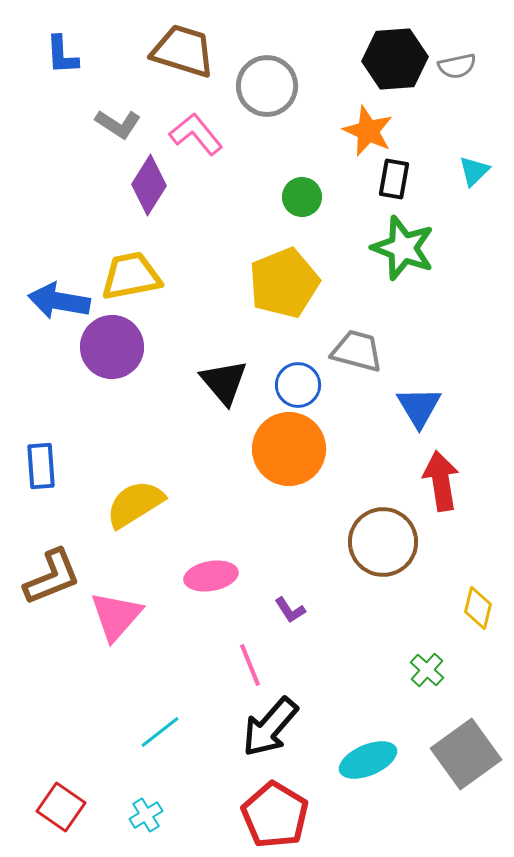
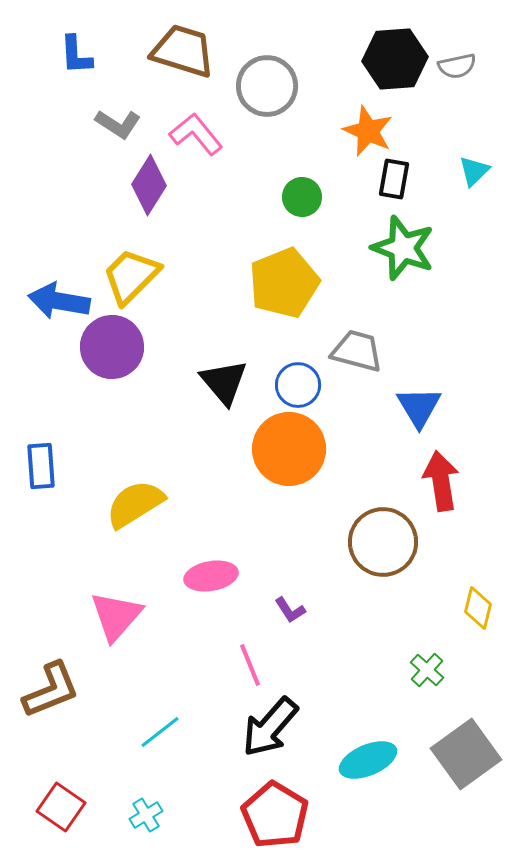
blue L-shape: moved 14 px right
yellow trapezoid: rotated 34 degrees counterclockwise
brown L-shape: moved 1 px left, 113 px down
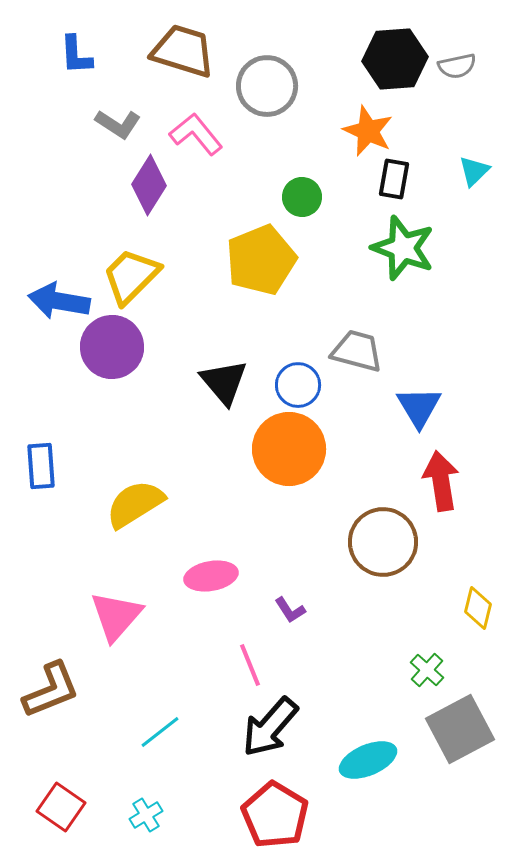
yellow pentagon: moved 23 px left, 23 px up
gray square: moved 6 px left, 25 px up; rotated 8 degrees clockwise
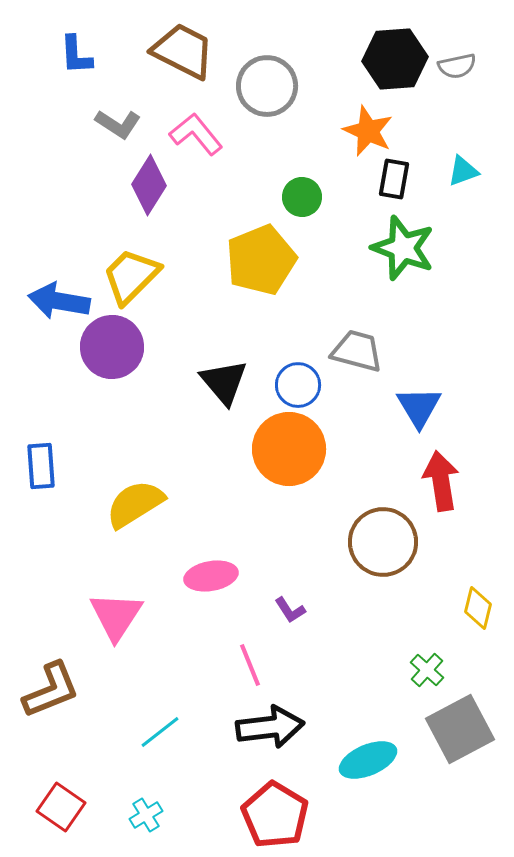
brown trapezoid: rotated 10 degrees clockwise
cyan triangle: moved 11 px left; rotated 24 degrees clockwise
pink triangle: rotated 8 degrees counterclockwise
black arrow: rotated 138 degrees counterclockwise
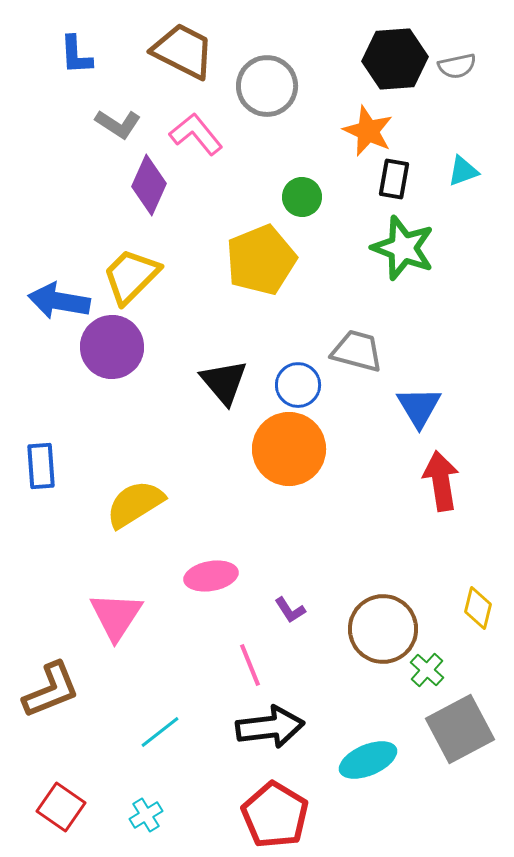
purple diamond: rotated 8 degrees counterclockwise
brown circle: moved 87 px down
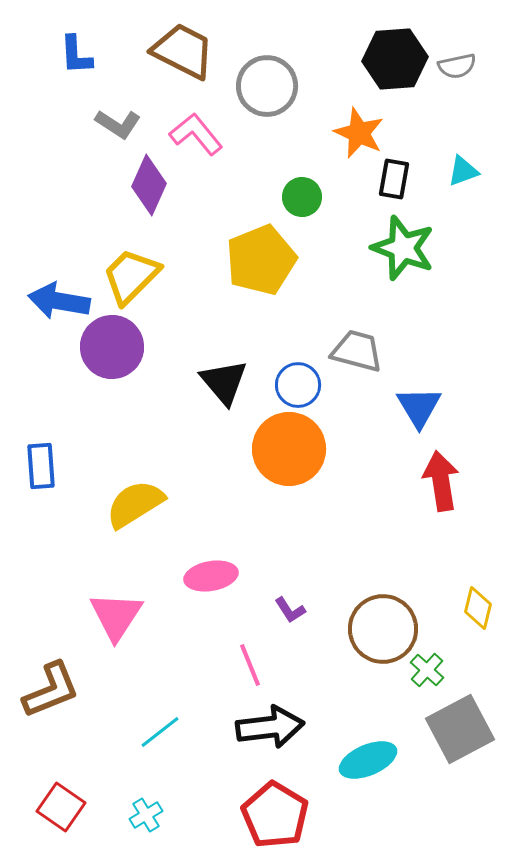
orange star: moved 9 px left, 2 px down
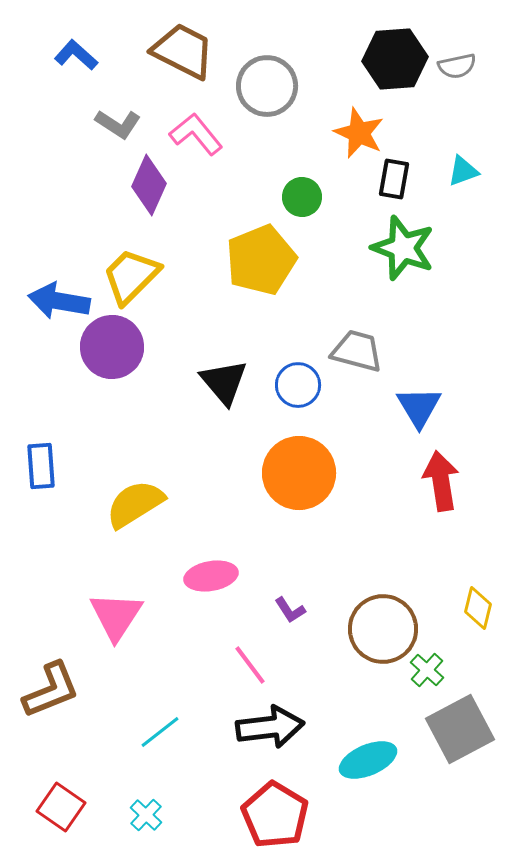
blue L-shape: rotated 135 degrees clockwise
orange circle: moved 10 px right, 24 px down
pink line: rotated 15 degrees counterclockwise
cyan cross: rotated 16 degrees counterclockwise
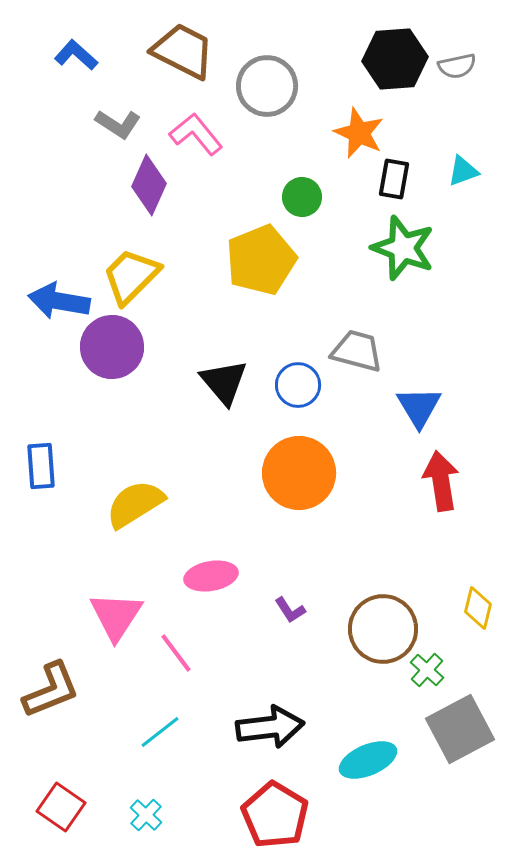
pink line: moved 74 px left, 12 px up
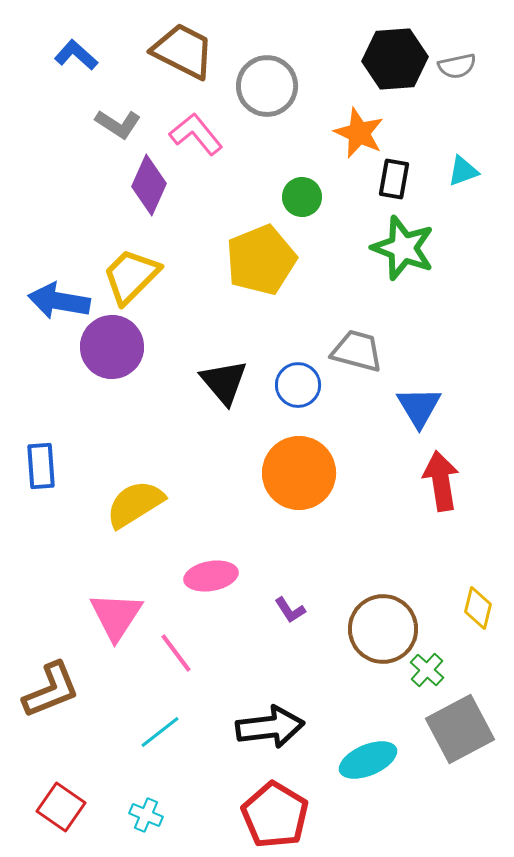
cyan cross: rotated 20 degrees counterclockwise
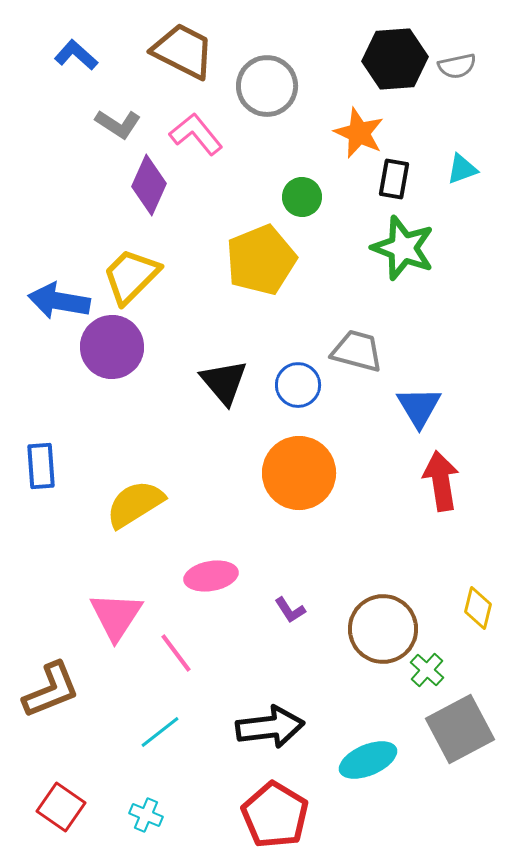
cyan triangle: moved 1 px left, 2 px up
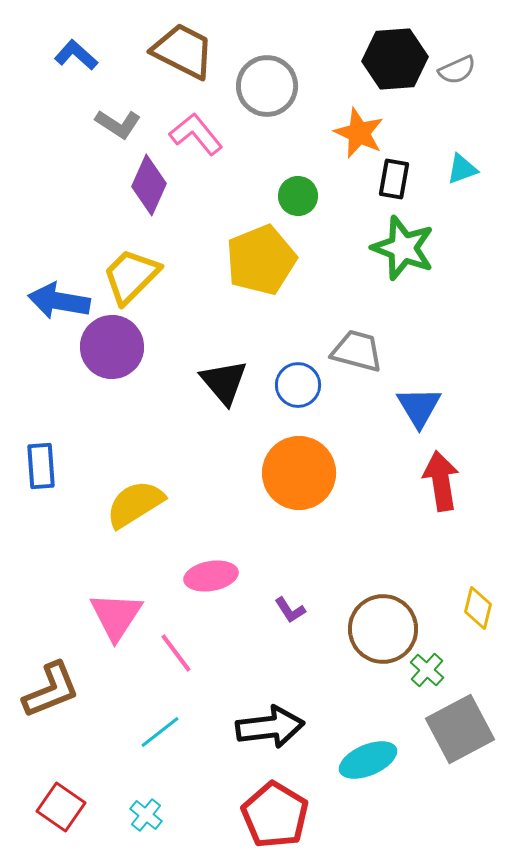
gray semicircle: moved 4 px down; rotated 12 degrees counterclockwise
green circle: moved 4 px left, 1 px up
cyan cross: rotated 16 degrees clockwise
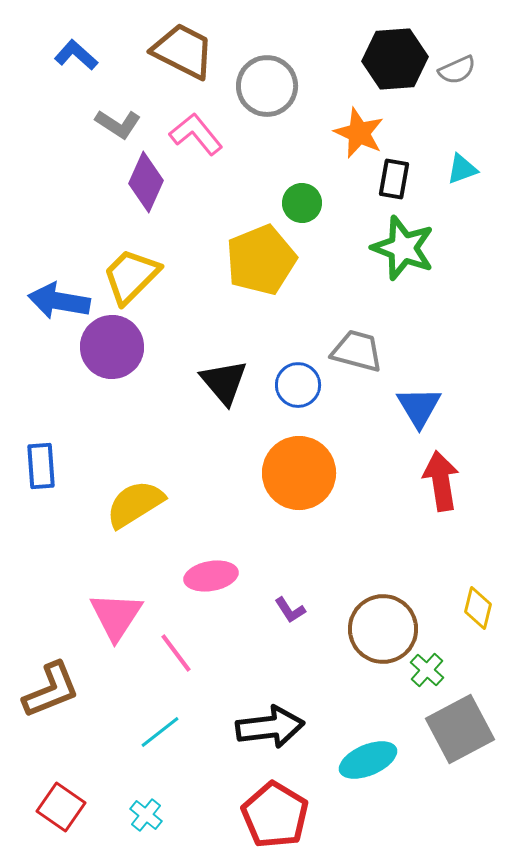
purple diamond: moved 3 px left, 3 px up
green circle: moved 4 px right, 7 px down
